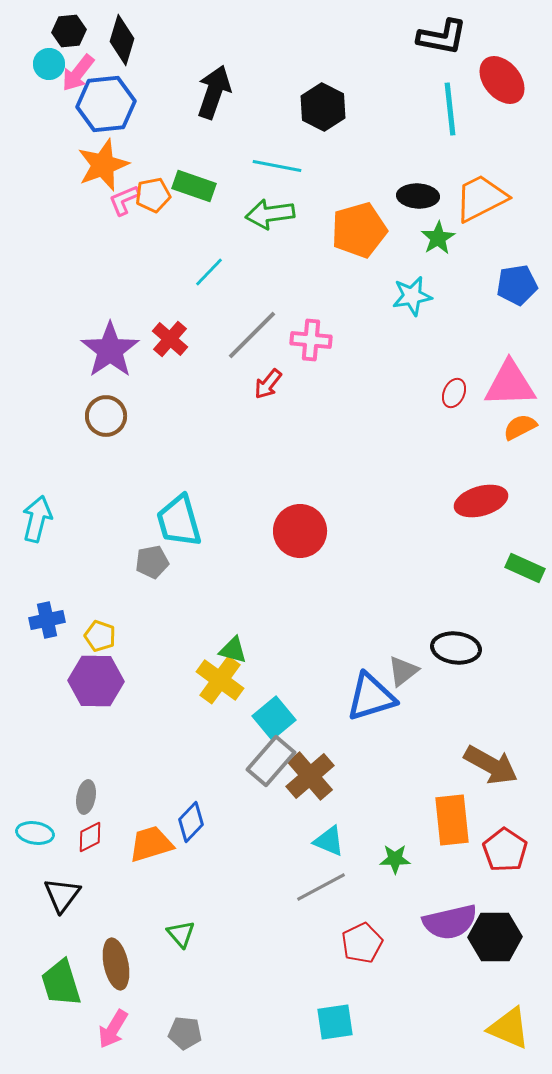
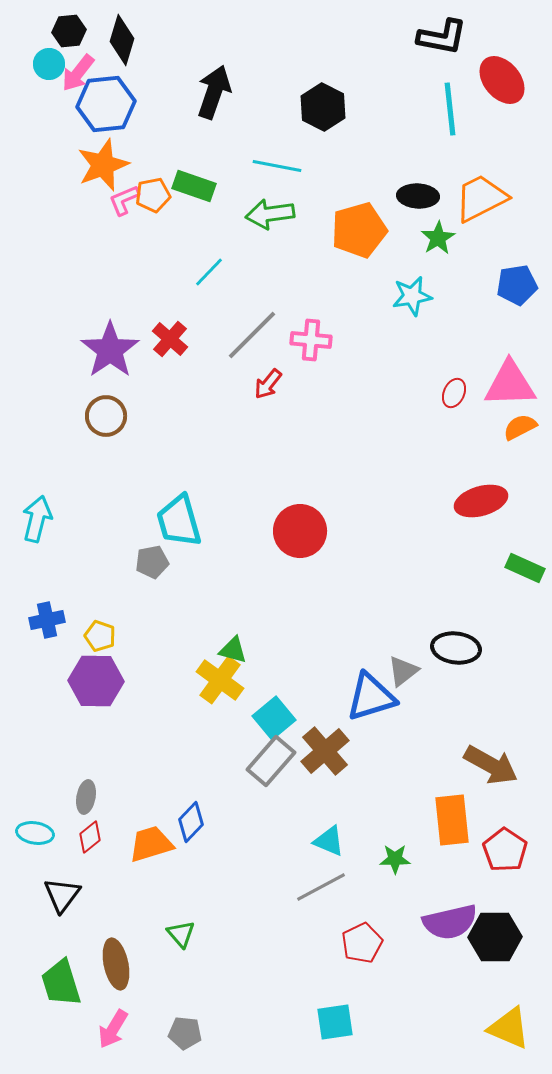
brown cross at (310, 776): moved 15 px right, 25 px up
red diamond at (90, 837): rotated 12 degrees counterclockwise
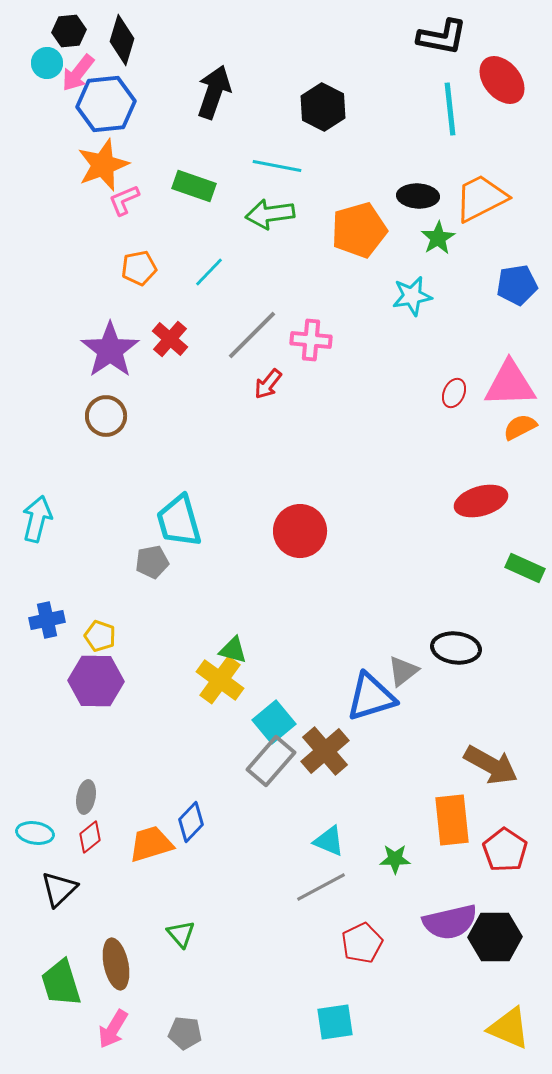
cyan circle at (49, 64): moved 2 px left, 1 px up
orange pentagon at (153, 195): moved 14 px left, 73 px down
cyan square at (274, 718): moved 4 px down
black triangle at (62, 895): moved 3 px left, 6 px up; rotated 9 degrees clockwise
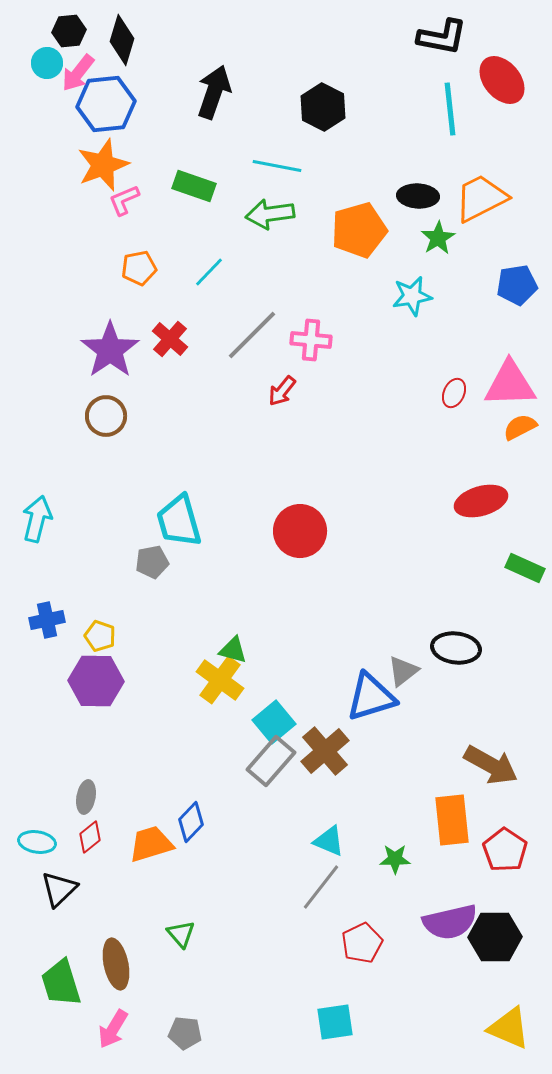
red arrow at (268, 384): moved 14 px right, 7 px down
cyan ellipse at (35, 833): moved 2 px right, 9 px down
gray line at (321, 887): rotated 24 degrees counterclockwise
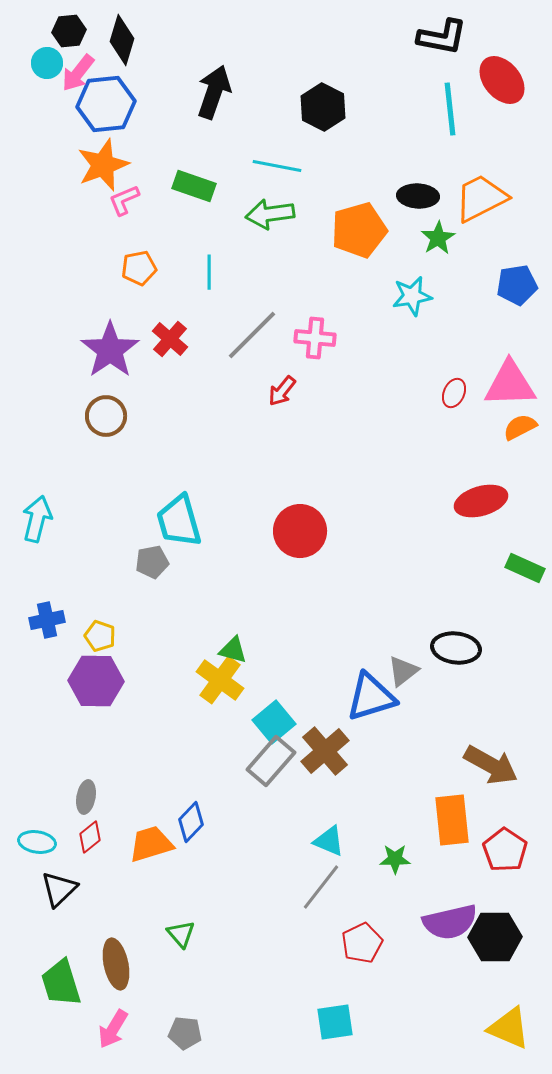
cyan line at (209, 272): rotated 44 degrees counterclockwise
pink cross at (311, 340): moved 4 px right, 2 px up
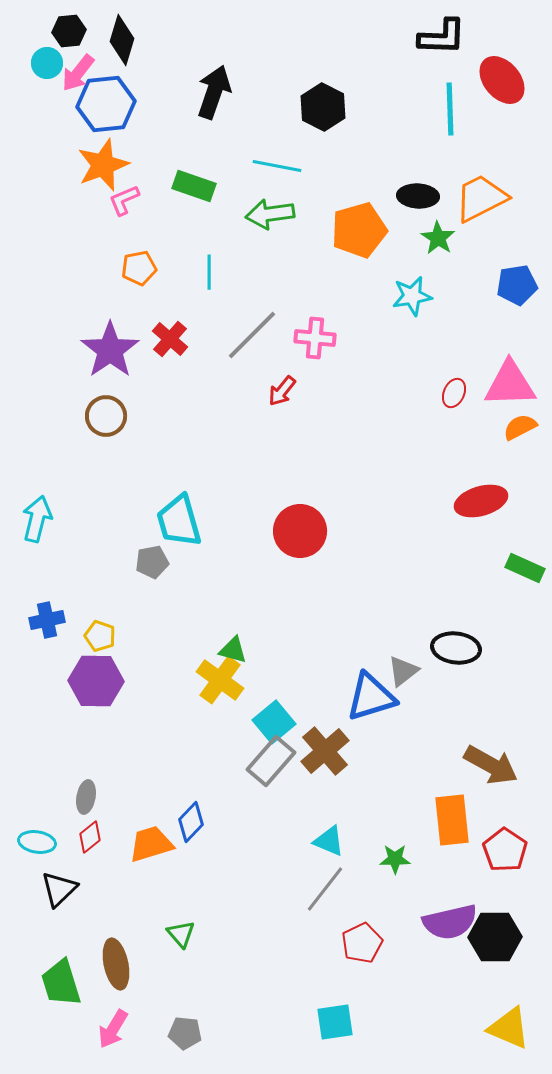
black L-shape at (442, 37): rotated 9 degrees counterclockwise
cyan line at (450, 109): rotated 4 degrees clockwise
green star at (438, 238): rotated 8 degrees counterclockwise
gray line at (321, 887): moved 4 px right, 2 px down
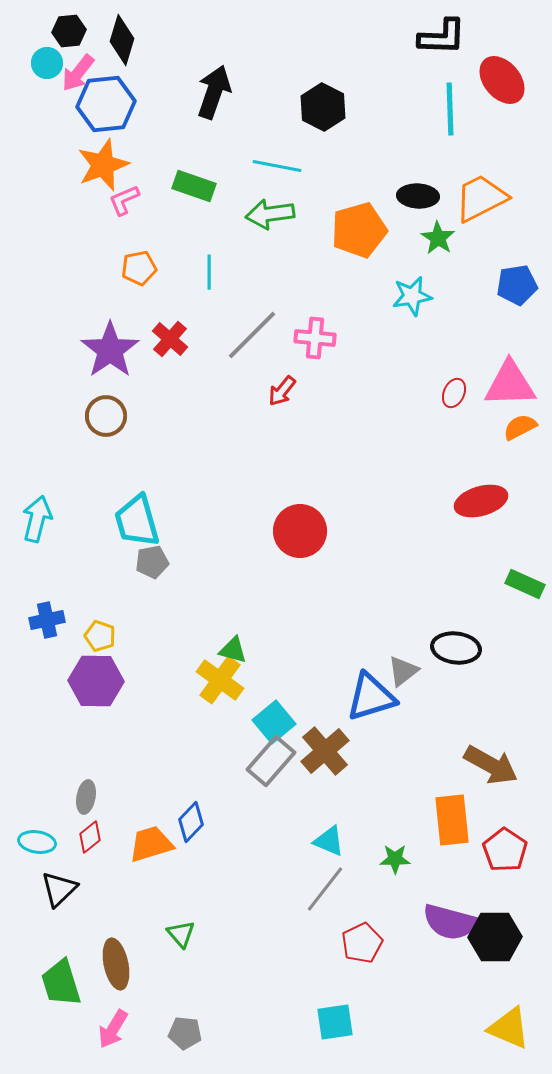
cyan trapezoid at (179, 521): moved 42 px left
green rectangle at (525, 568): moved 16 px down
purple semicircle at (450, 922): rotated 28 degrees clockwise
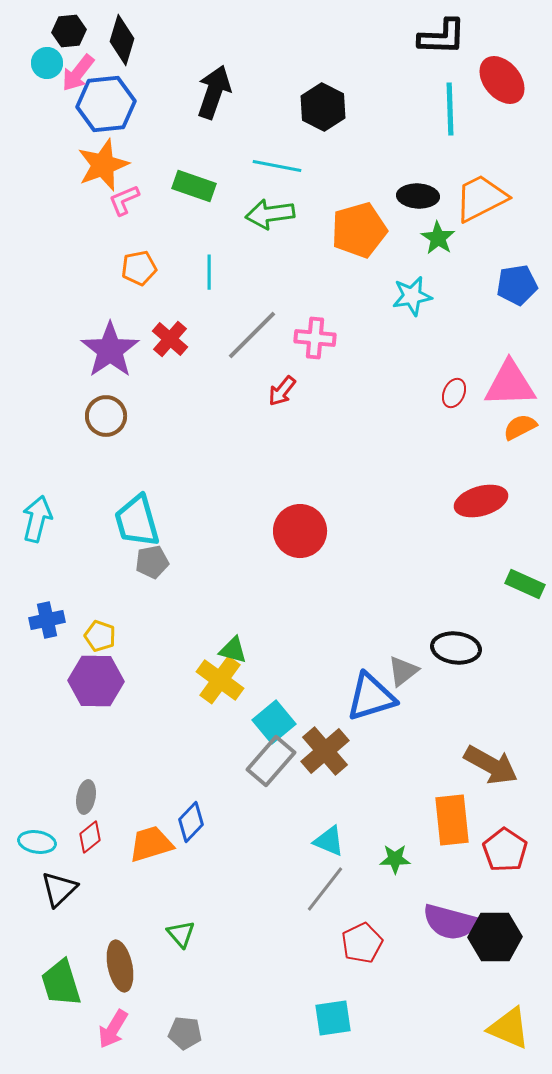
brown ellipse at (116, 964): moved 4 px right, 2 px down
cyan square at (335, 1022): moved 2 px left, 4 px up
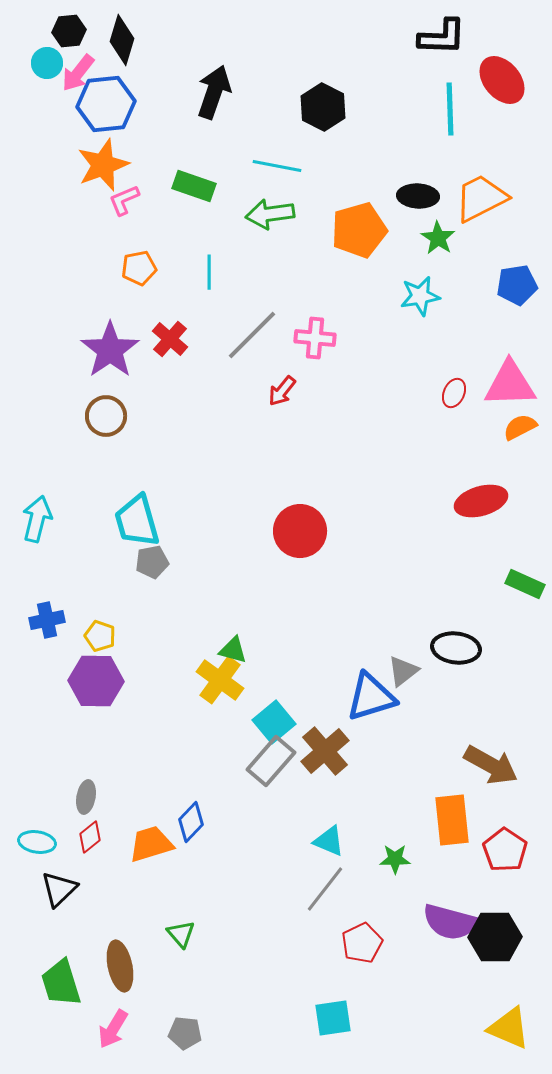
cyan star at (412, 296): moved 8 px right
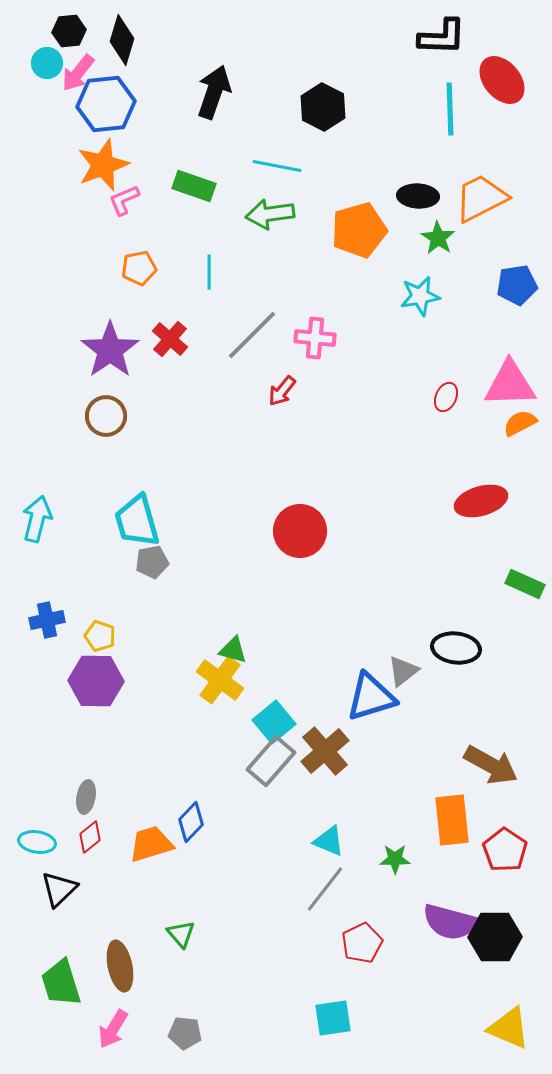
red ellipse at (454, 393): moved 8 px left, 4 px down
orange semicircle at (520, 427): moved 4 px up
